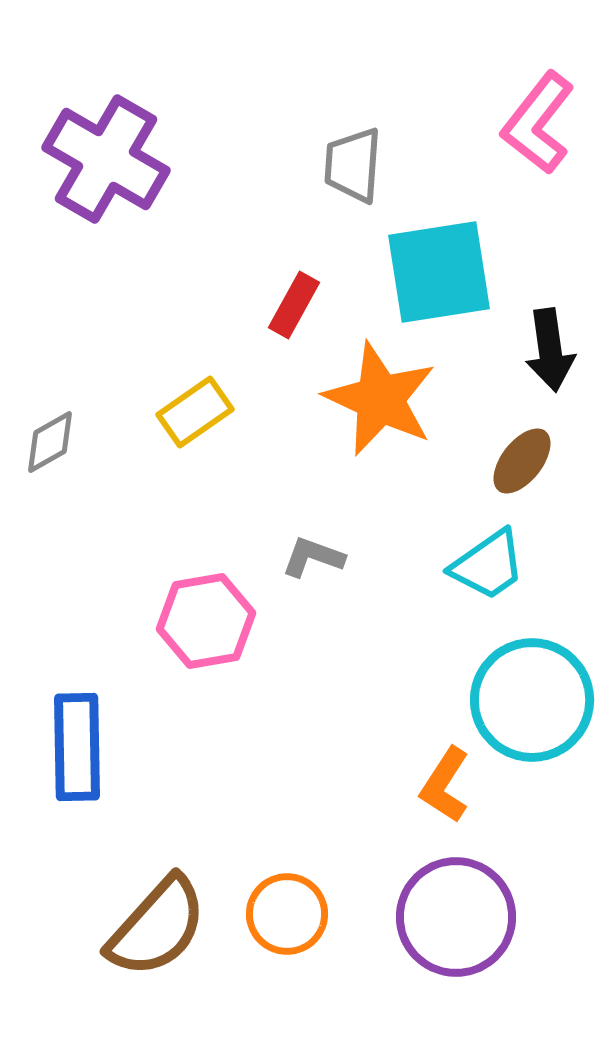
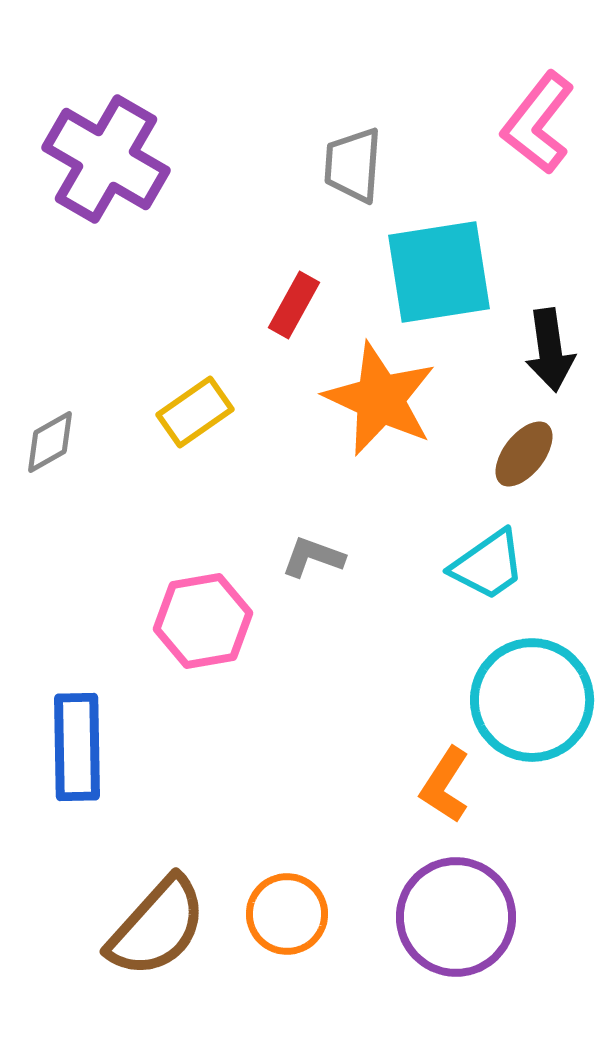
brown ellipse: moved 2 px right, 7 px up
pink hexagon: moved 3 px left
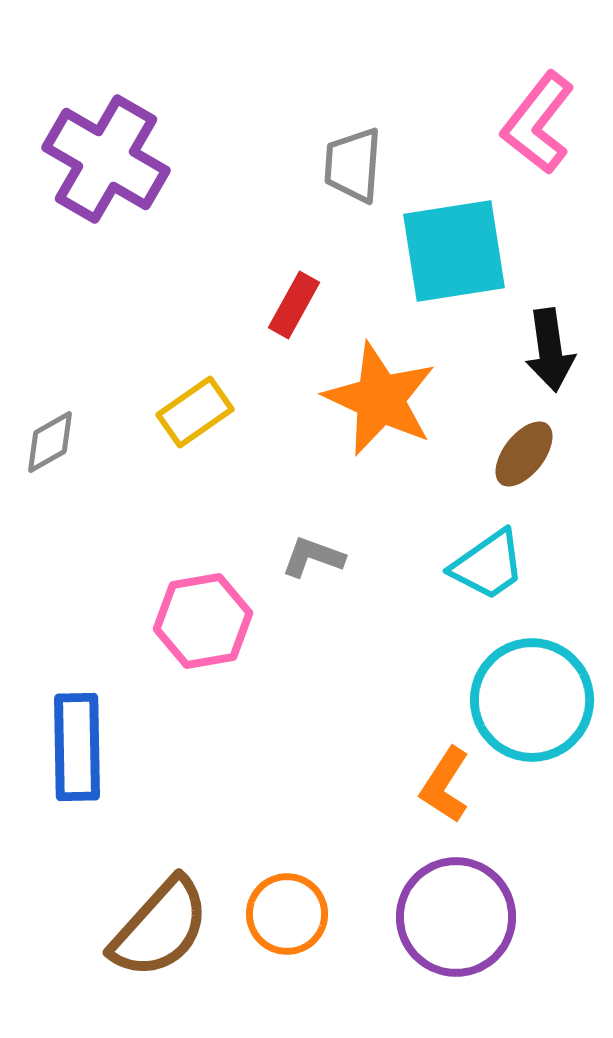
cyan square: moved 15 px right, 21 px up
brown semicircle: moved 3 px right, 1 px down
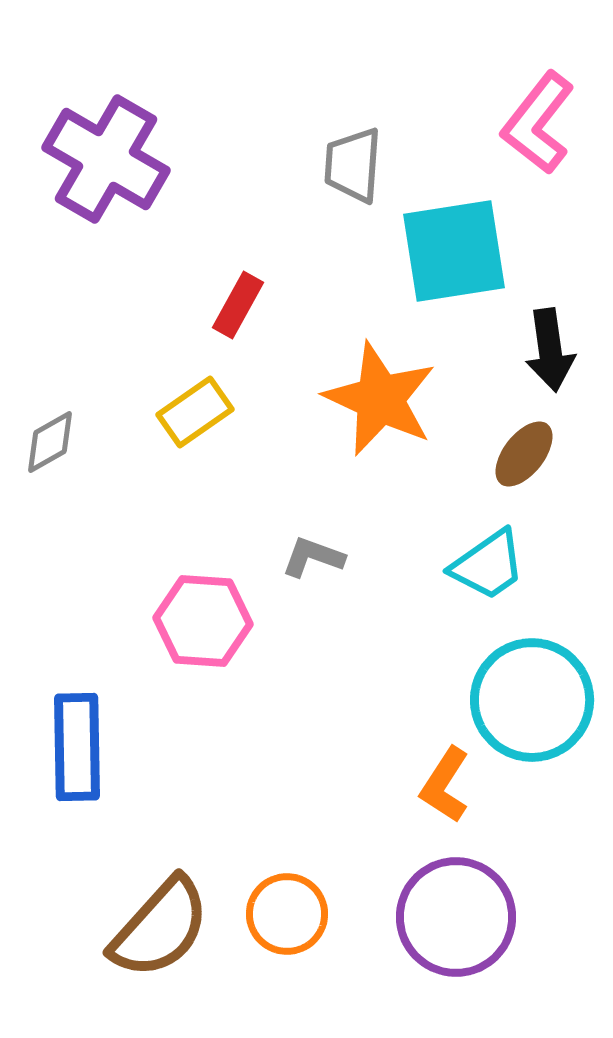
red rectangle: moved 56 px left
pink hexagon: rotated 14 degrees clockwise
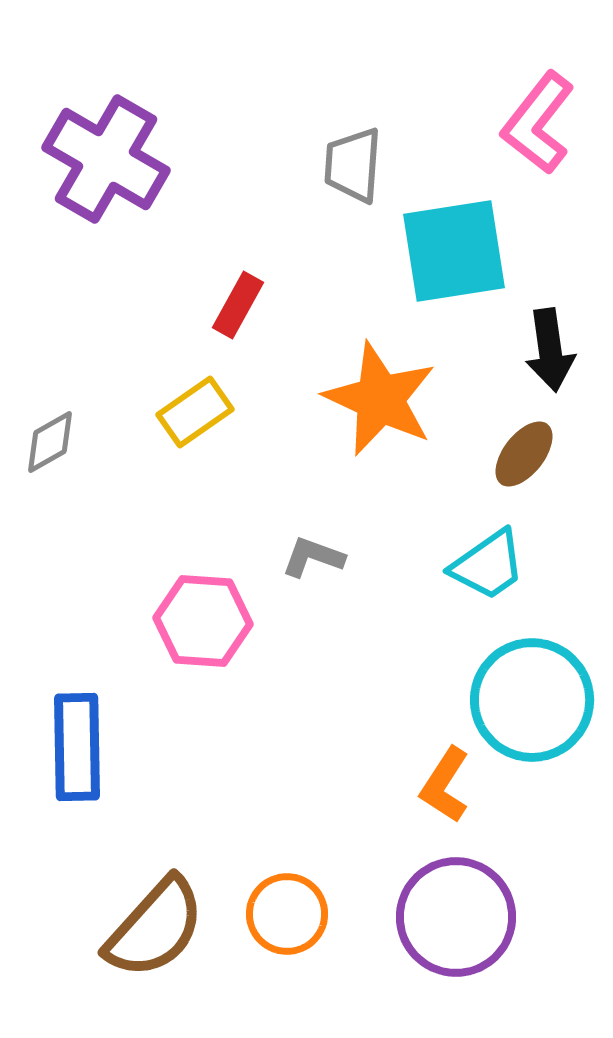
brown semicircle: moved 5 px left
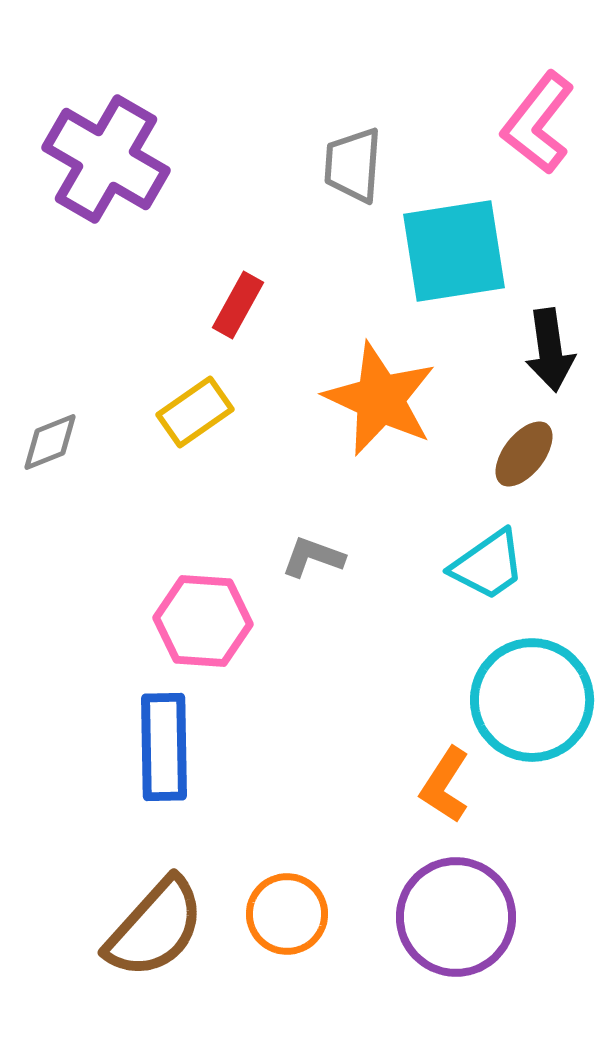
gray diamond: rotated 8 degrees clockwise
blue rectangle: moved 87 px right
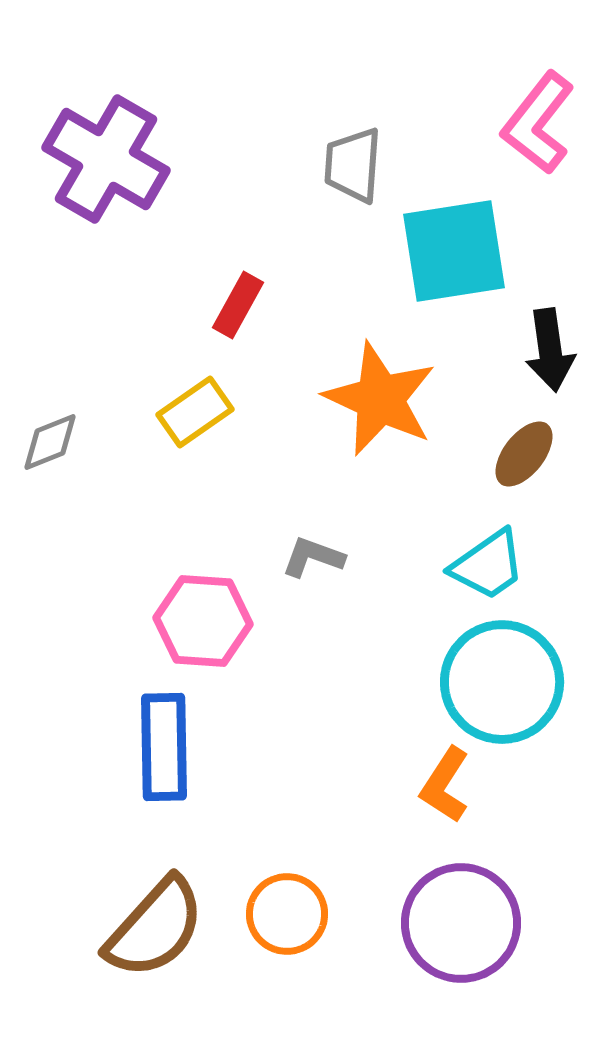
cyan circle: moved 30 px left, 18 px up
purple circle: moved 5 px right, 6 px down
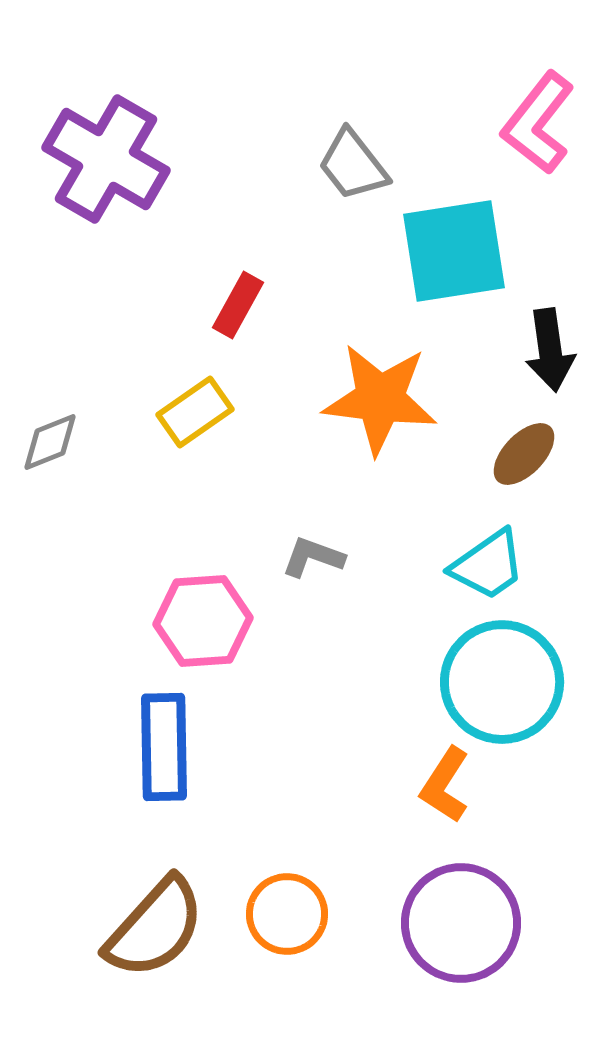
gray trapezoid: rotated 42 degrees counterclockwise
orange star: rotated 18 degrees counterclockwise
brown ellipse: rotated 6 degrees clockwise
pink hexagon: rotated 8 degrees counterclockwise
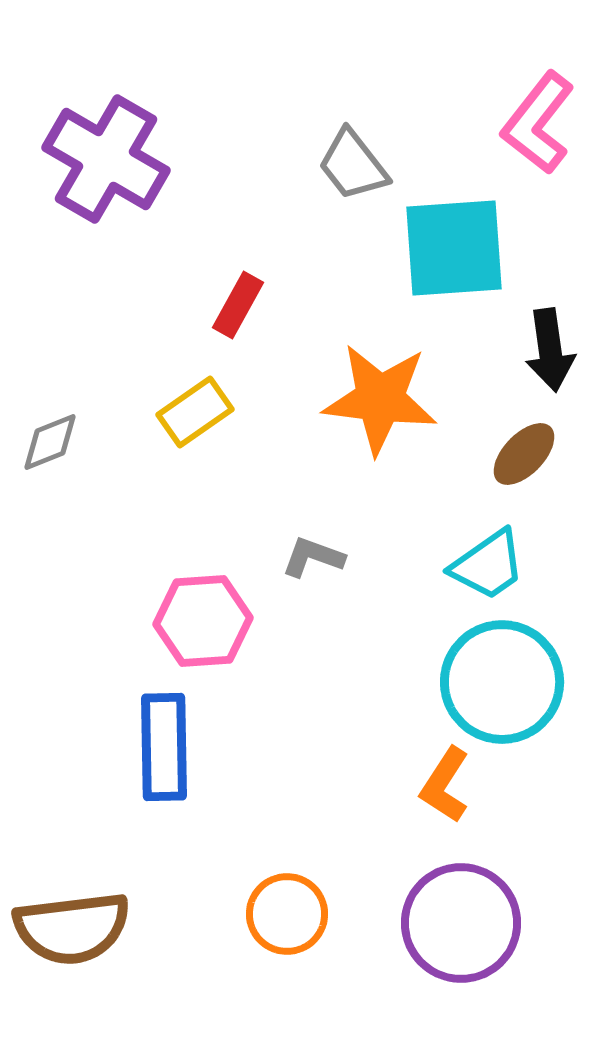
cyan square: moved 3 px up; rotated 5 degrees clockwise
brown semicircle: moved 83 px left; rotated 41 degrees clockwise
